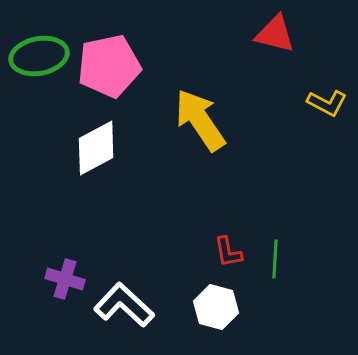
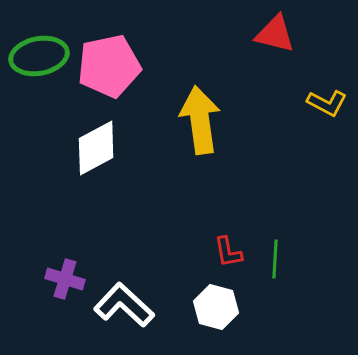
yellow arrow: rotated 26 degrees clockwise
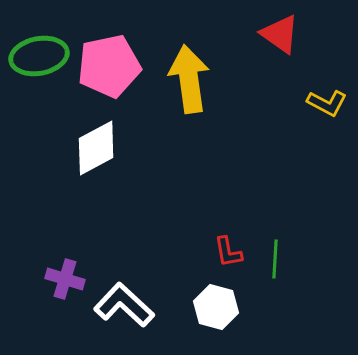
red triangle: moved 5 px right; rotated 21 degrees clockwise
yellow arrow: moved 11 px left, 41 px up
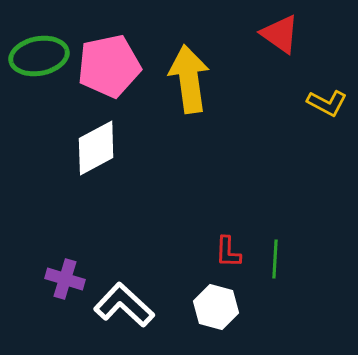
red L-shape: rotated 12 degrees clockwise
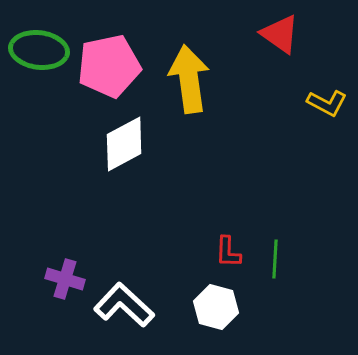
green ellipse: moved 6 px up; rotated 18 degrees clockwise
white diamond: moved 28 px right, 4 px up
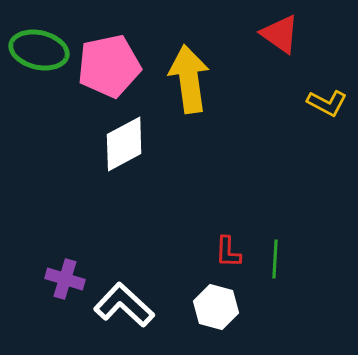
green ellipse: rotated 6 degrees clockwise
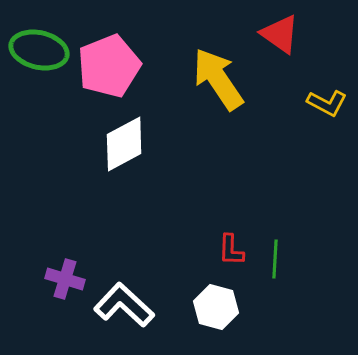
pink pentagon: rotated 10 degrees counterclockwise
yellow arrow: moved 29 px right; rotated 26 degrees counterclockwise
red L-shape: moved 3 px right, 2 px up
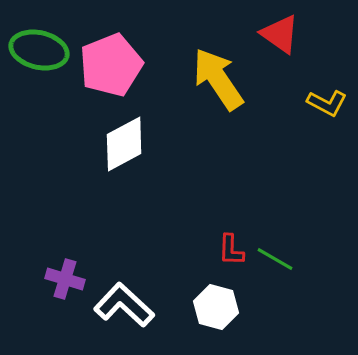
pink pentagon: moved 2 px right, 1 px up
green line: rotated 63 degrees counterclockwise
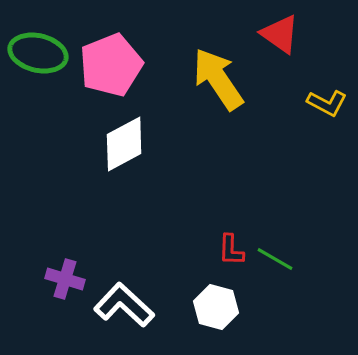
green ellipse: moved 1 px left, 3 px down
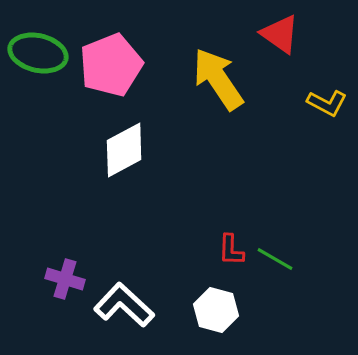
white diamond: moved 6 px down
white hexagon: moved 3 px down
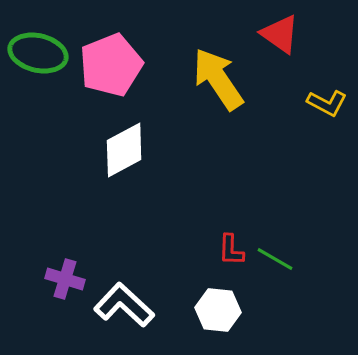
white hexagon: moved 2 px right; rotated 9 degrees counterclockwise
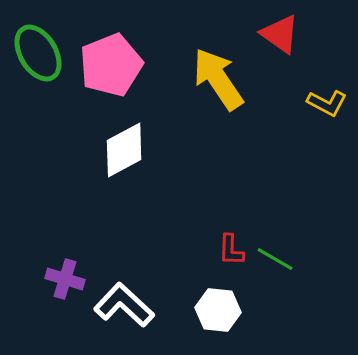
green ellipse: rotated 46 degrees clockwise
